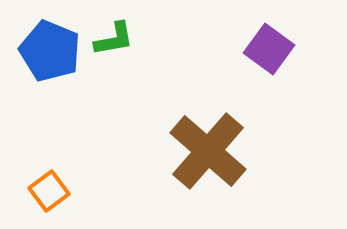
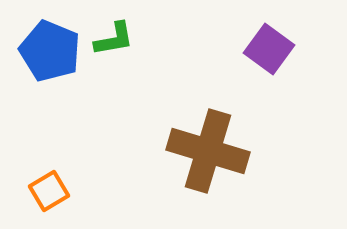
brown cross: rotated 24 degrees counterclockwise
orange square: rotated 6 degrees clockwise
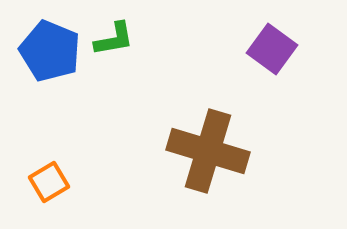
purple square: moved 3 px right
orange square: moved 9 px up
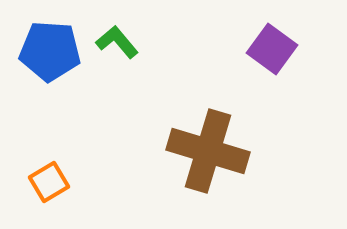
green L-shape: moved 3 px right, 3 px down; rotated 120 degrees counterclockwise
blue pentagon: rotated 18 degrees counterclockwise
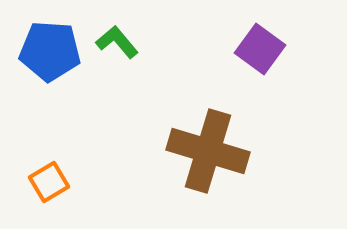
purple square: moved 12 px left
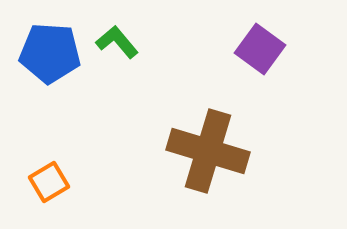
blue pentagon: moved 2 px down
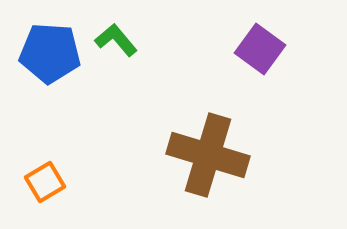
green L-shape: moved 1 px left, 2 px up
brown cross: moved 4 px down
orange square: moved 4 px left
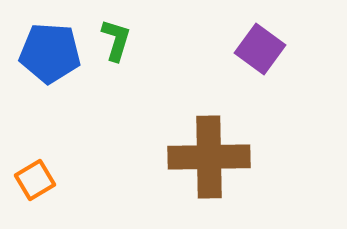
green L-shape: rotated 57 degrees clockwise
brown cross: moved 1 px right, 2 px down; rotated 18 degrees counterclockwise
orange square: moved 10 px left, 2 px up
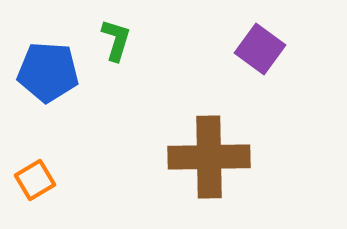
blue pentagon: moved 2 px left, 19 px down
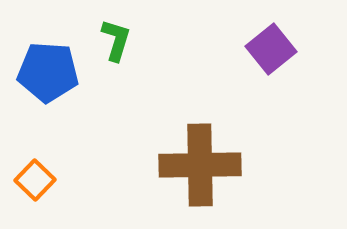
purple square: moved 11 px right; rotated 15 degrees clockwise
brown cross: moved 9 px left, 8 px down
orange square: rotated 15 degrees counterclockwise
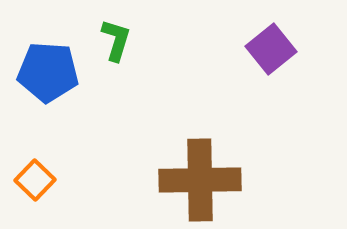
brown cross: moved 15 px down
